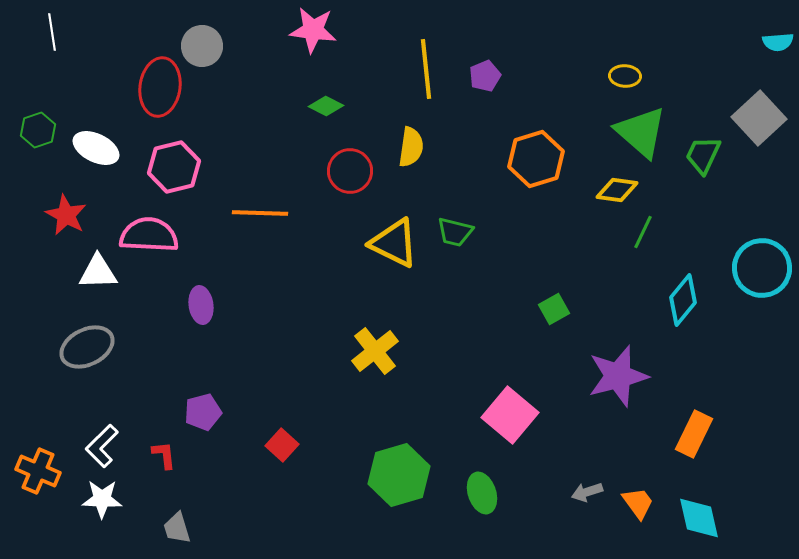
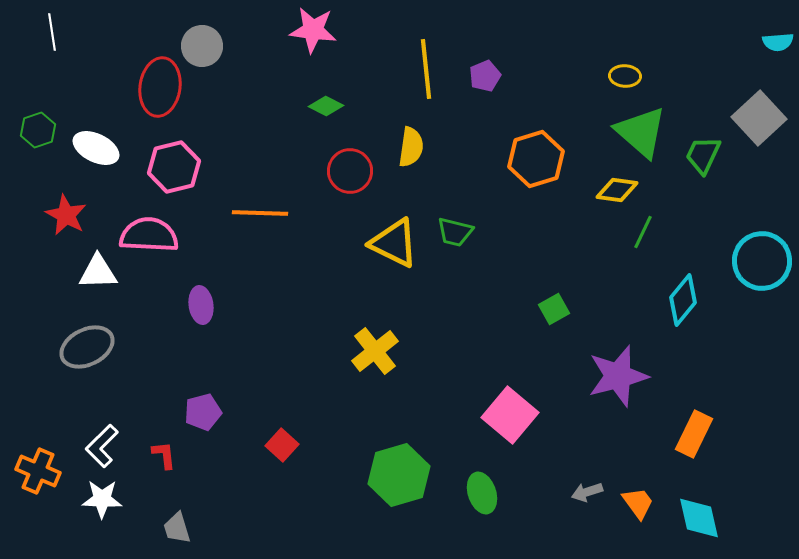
cyan circle at (762, 268): moved 7 px up
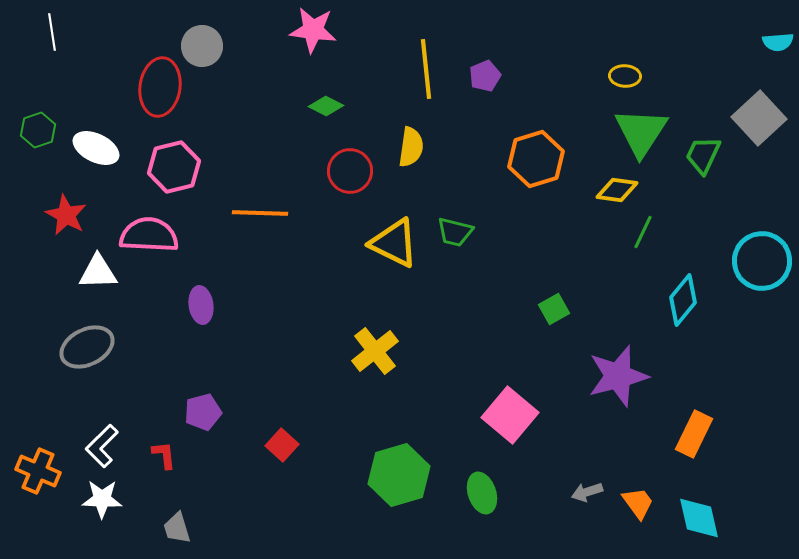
green triangle at (641, 132): rotated 22 degrees clockwise
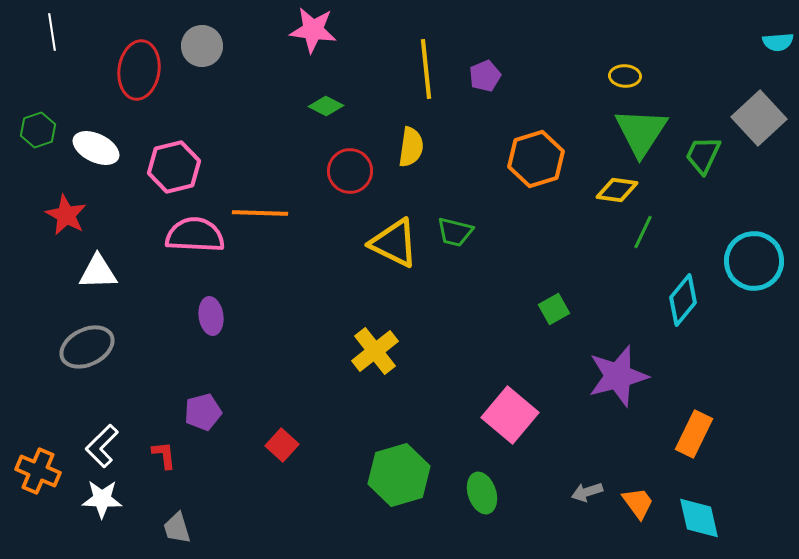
red ellipse at (160, 87): moved 21 px left, 17 px up
pink semicircle at (149, 235): moved 46 px right
cyan circle at (762, 261): moved 8 px left
purple ellipse at (201, 305): moved 10 px right, 11 px down
